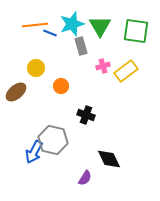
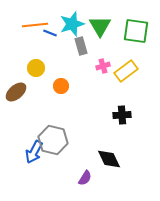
black cross: moved 36 px right; rotated 24 degrees counterclockwise
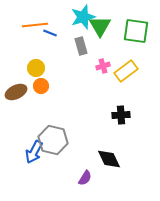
cyan star: moved 11 px right, 7 px up
orange circle: moved 20 px left
brown ellipse: rotated 15 degrees clockwise
black cross: moved 1 px left
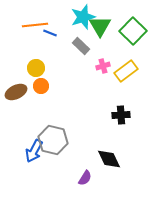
green square: moved 3 px left; rotated 36 degrees clockwise
gray rectangle: rotated 30 degrees counterclockwise
blue arrow: moved 1 px up
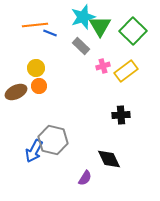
orange circle: moved 2 px left
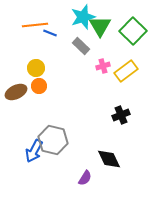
black cross: rotated 18 degrees counterclockwise
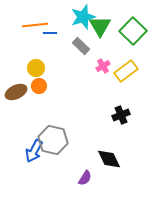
blue line: rotated 24 degrees counterclockwise
pink cross: rotated 16 degrees counterclockwise
